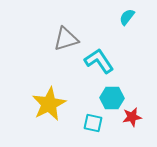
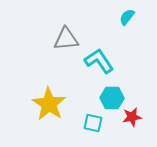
gray triangle: rotated 12 degrees clockwise
yellow star: rotated 12 degrees counterclockwise
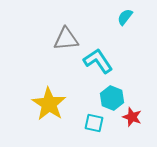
cyan semicircle: moved 2 px left
cyan L-shape: moved 1 px left
cyan hexagon: rotated 20 degrees clockwise
red star: rotated 30 degrees clockwise
cyan square: moved 1 px right
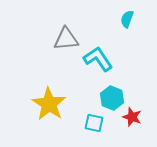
cyan semicircle: moved 2 px right, 2 px down; rotated 18 degrees counterclockwise
cyan L-shape: moved 2 px up
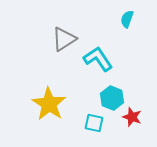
gray triangle: moved 2 px left; rotated 28 degrees counterclockwise
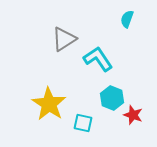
red star: moved 1 px right, 2 px up
cyan square: moved 11 px left
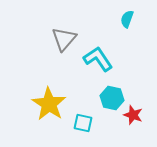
gray triangle: rotated 16 degrees counterclockwise
cyan hexagon: rotated 10 degrees counterclockwise
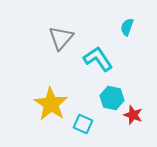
cyan semicircle: moved 8 px down
gray triangle: moved 3 px left, 1 px up
yellow star: moved 2 px right
cyan square: moved 1 px down; rotated 12 degrees clockwise
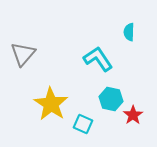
cyan semicircle: moved 2 px right, 5 px down; rotated 18 degrees counterclockwise
gray triangle: moved 38 px left, 16 px down
cyan hexagon: moved 1 px left, 1 px down
red star: rotated 18 degrees clockwise
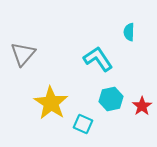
cyan hexagon: rotated 25 degrees counterclockwise
yellow star: moved 1 px up
red star: moved 9 px right, 9 px up
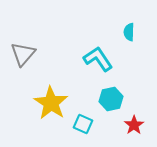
red star: moved 8 px left, 19 px down
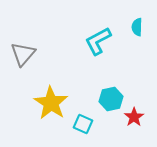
cyan semicircle: moved 8 px right, 5 px up
cyan L-shape: moved 18 px up; rotated 84 degrees counterclockwise
red star: moved 8 px up
